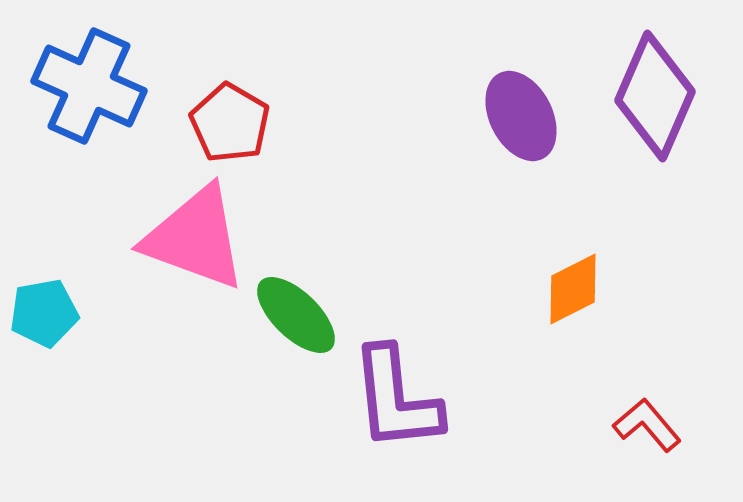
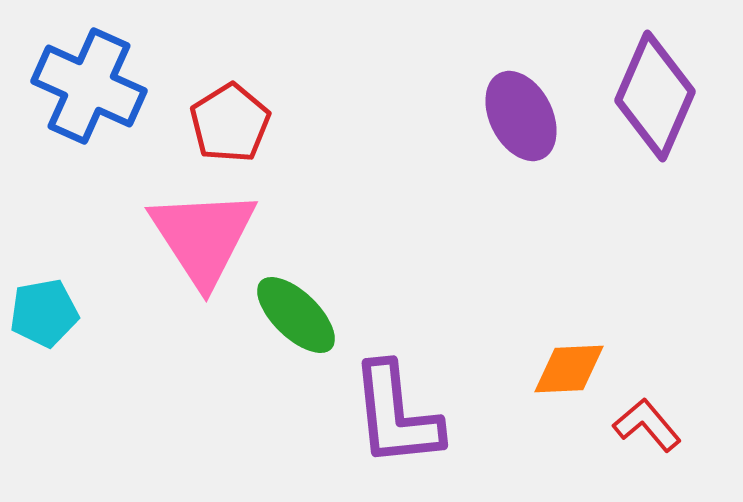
red pentagon: rotated 10 degrees clockwise
pink triangle: moved 8 px right, 1 px up; rotated 37 degrees clockwise
orange diamond: moved 4 px left, 80 px down; rotated 24 degrees clockwise
purple L-shape: moved 16 px down
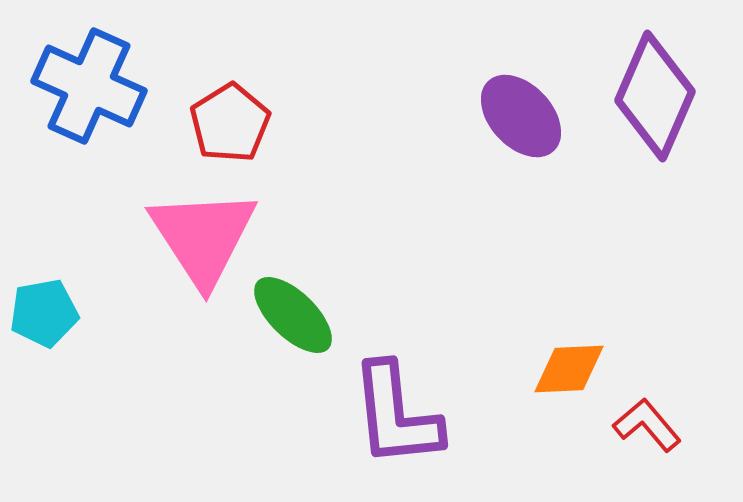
purple ellipse: rotated 16 degrees counterclockwise
green ellipse: moved 3 px left
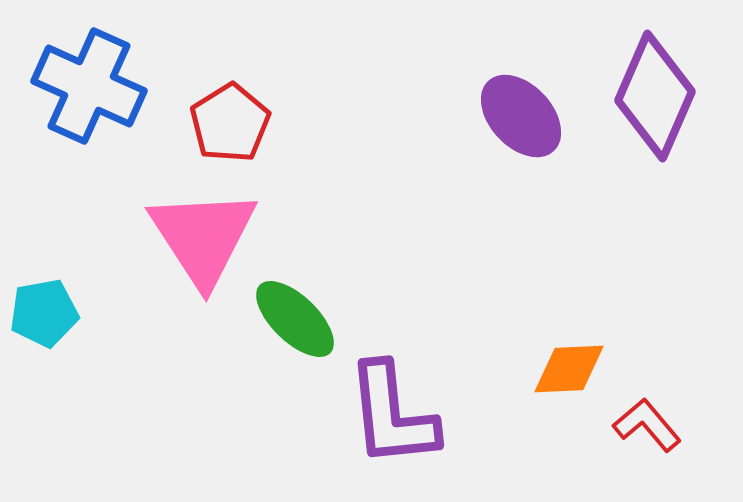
green ellipse: moved 2 px right, 4 px down
purple L-shape: moved 4 px left
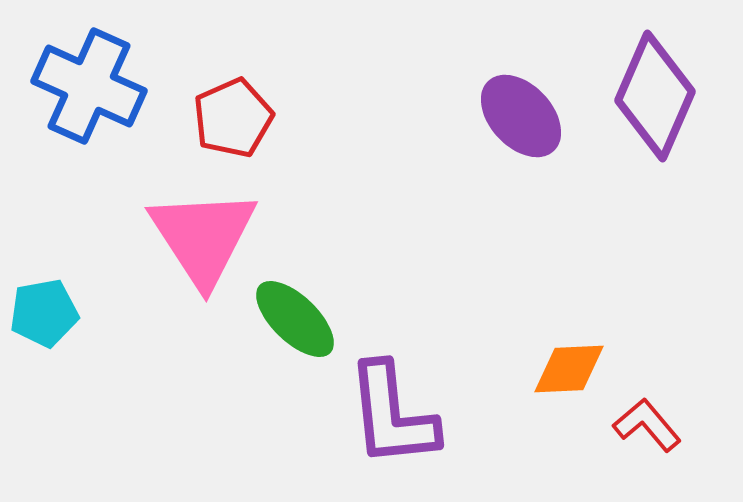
red pentagon: moved 3 px right, 5 px up; rotated 8 degrees clockwise
